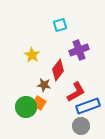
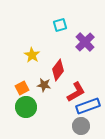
purple cross: moved 6 px right, 8 px up; rotated 24 degrees counterclockwise
orange square: moved 17 px left, 15 px up; rotated 32 degrees clockwise
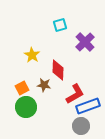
red diamond: rotated 35 degrees counterclockwise
red L-shape: moved 1 px left, 2 px down
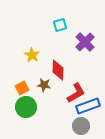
red L-shape: moved 1 px right, 1 px up
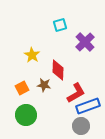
green circle: moved 8 px down
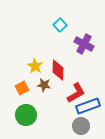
cyan square: rotated 24 degrees counterclockwise
purple cross: moved 1 px left, 2 px down; rotated 18 degrees counterclockwise
yellow star: moved 3 px right, 11 px down
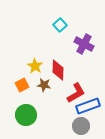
orange square: moved 3 px up
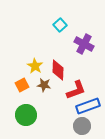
red L-shape: moved 3 px up; rotated 10 degrees clockwise
gray circle: moved 1 px right
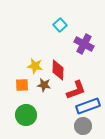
yellow star: rotated 21 degrees counterclockwise
orange square: rotated 24 degrees clockwise
gray circle: moved 1 px right
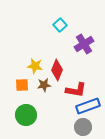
purple cross: rotated 30 degrees clockwise
red diamond: moved 1 px left; rotated 20 degrees clockwise
brown star: rotated 16 degrees counterclockwise
red L-shape: rotated 30 degrees clockwise
gray circle: moved 1 px down
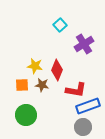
brown star: moved 2 px left; rotated 16 degrees clockwise
